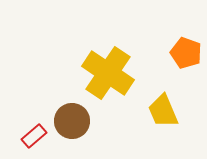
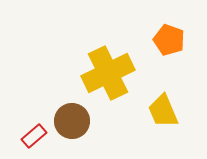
orange pentagon: moved 17 px left, 13 px up
yellow cross: rotated 30 degrees clockwise
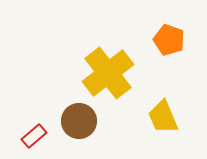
yellow cross: rotated 12 degrees counterclockwise
yellow trapezoid: moved 6 px down
brown circle: moved 7 px right
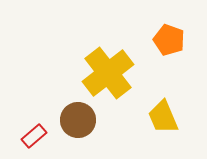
brown circle: moved 1 px left, 1 px up
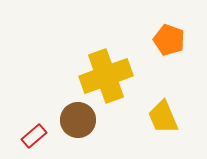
yellow cross: moved 2 px left, 3 px down; rotated 18 degrees clockwise
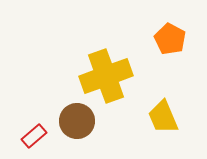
orange pentagon: moved 1 px right, 1 px up; rotated 8 degrees clockwise
brown circle: moved 1 px left, 1 px down
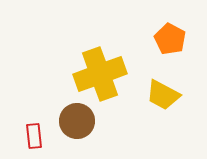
yellow cross: moved 6 px left, 2 px up
yellow trapezoid: moved 22 px up; rotated 39 degrees counterclockwise
red rectangle: rotated 55 degrees counterclockwise
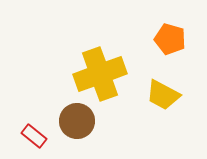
orange pentagon: rotated 12 degrees counterclockwise
red rectangle: rotated 45 degrees counterclockwise
